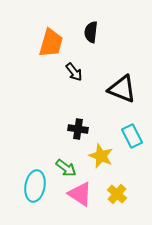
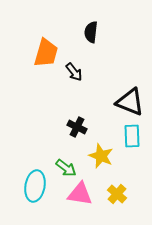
orange trapezoid: moved 5 px left, 10 px down
black triangle: moved 8 px right, 13 px down
black cross: moved 1 px left, 2 px up; rotated 18 degrees clockwise
cyan rectangle: rotated 25 degrees clockwise
pink triangle: rotated 24 degrees counterclockwise
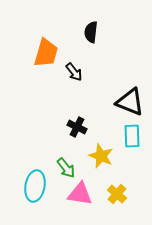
green arrow: rotated 15 degrees clockwise
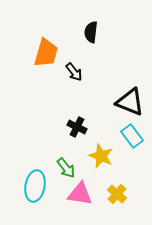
cyan rectangle: rotated 35 degrees counterclockwise
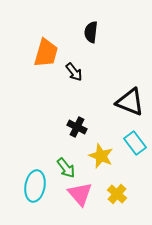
cyan rectangle: moved 3 px right, 7 px down
pink triangle: rotated 40 degrees clockwise
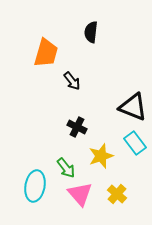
black arrow: moved 2 px left, 9 px down
black triangle: moved 3 px right, 5 px down
yellow star: rotated 30 degrees clockwise
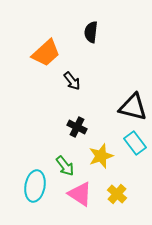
orange trapezoid: rotated 32 degrees clockwise
black triangle: rotated 8 degrees counterclockwise
green arrow: moved 1 px left, 2 px up
pink triangle: rotated 16 degrees counterclockwise
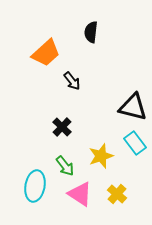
black cross: moved 15 px left; rotated 18 degrees clockwise
